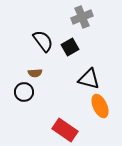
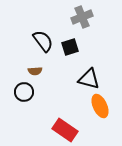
black square: rotated 12 degrees clockwise
brown semicircle: moved 2 px up
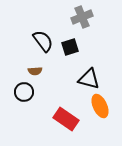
red rectangle: moved 1 px right, 11 px up
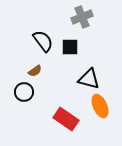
black square: rotated 18 degrees clockwise
brown semicircle: rotated 32 degrees counterclockwise
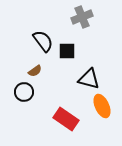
black square: moved 3 px left, 4 px down
orange ellipse: moved 2 px right
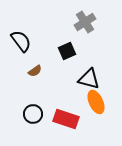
gray cross: moved 3 px right, 5 px down; rotated 10 degrees counterclockwise
black semicircle: moved 22 px left
black square: rotated 24 degrees counterclockwise
black circle: moved 9 px right, 22 px down
orange ellipse: moved 6 px left, 4 px up
red rectangle: rotated 15 degrees counterclockwise
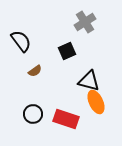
black triangle: moved 2 px down
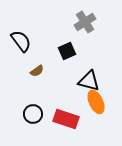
brown semicircle: moved 2 px right
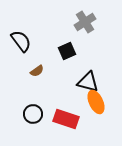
black triangle: moved 1 px left, 1 px down
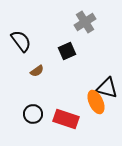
black triangle: moved 19 px right, 6 px down
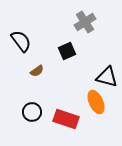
black triangle: moved 11 px up
black circle: moved 1 px left, 2 px up
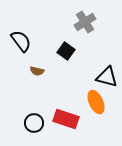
black square: moved 1 px left; rotated 30 degrees counterclockwise
brown semicircle: rotated 48 degrees clockwise
black circle: moved 2 px right, 11 px down
